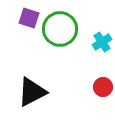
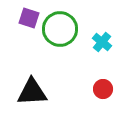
cyan cross: rotated 18 degrees counterclockwise
red circle: moved 2 px down
black triangle: rotated 24 degrees clockwise
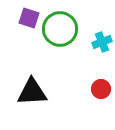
cyan cross: rotated 30 degrees clockwise
red circle: moved 2 px left
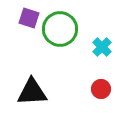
cyan cross: moved 5 px down; rotated 24 degrees counterclockwise
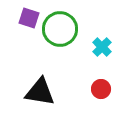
black triangle: moved 8 px right; rotated 12 degrees clockwise
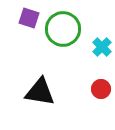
green circle: moved 3 px right
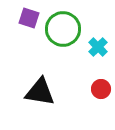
cyan cross: moved 4 px left
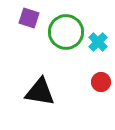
green circle: moved 3 px right, 3 px down
cyan cross: moved 5 px up
red circle: moved 7 px up
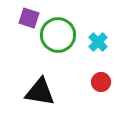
green circle: moved 8 px left, 3 px down
